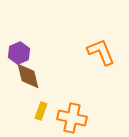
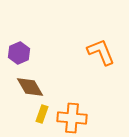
brown diamond: moved 2 px right, 11 px down; rotated 16 degrees counterclockwise
yellow rectangle: moved 1 px right, 3 px down
orange cross: rotated 8 degrees counterclockwise
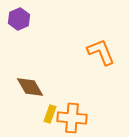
purple hexagon: moved 34 px up
yellow rectangle: moved 8 px right
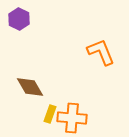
purple hexagon: rotated 10 degrees counterclockwise
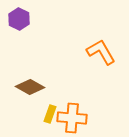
orange L-shape: rotated 8 degrees counterclockwise
brown diamond: rotated 32 degrees counterclockwise
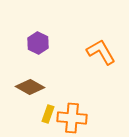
purple hexagon: moved 19 px right, 24 px down
yellow rectangle: moved 2 px left
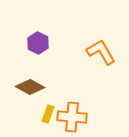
orange cross: moved 1 px up
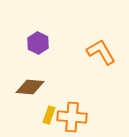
brown diamond: rotated 24 degrees counterclockwise
yellow rectangle: moved 1 px right, 1 px down
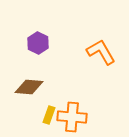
brown diamond: moved 1 px left
